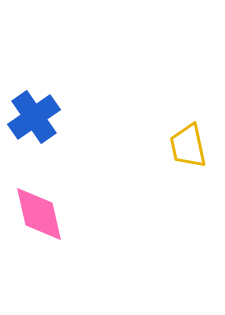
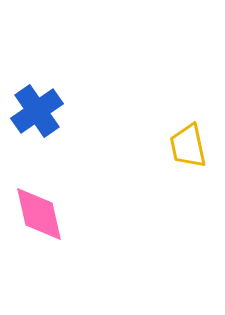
blue cross: moved 3 px right, 6 px up
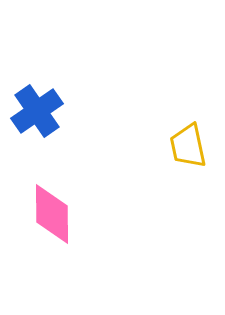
pink diamond: moved 13 px right; rotated 12 degrees clockwise
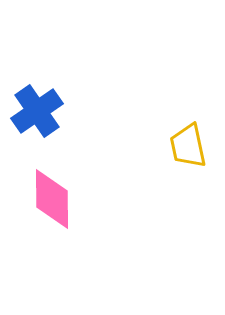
pink diamond: moved 15 px up
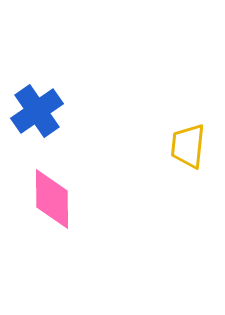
yellow trapezoid: rotated 18 degrees clockwise
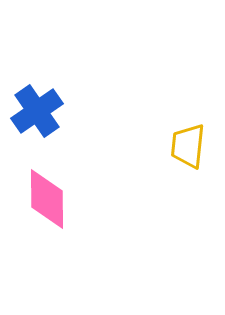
pink diamond: moved 5 px left
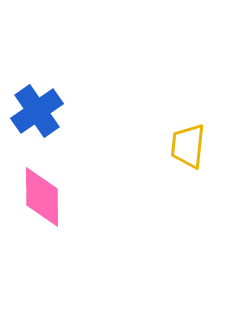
pink diamond: moved 5 px left, 2 px up
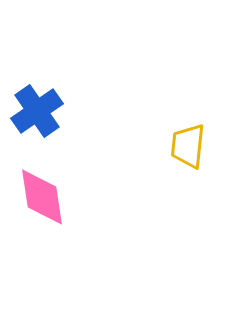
pink diamond: rotated 8 degrees counterclockwise
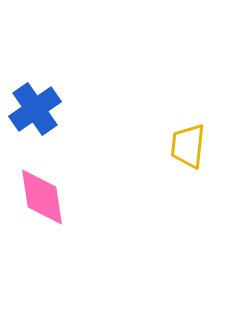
blue cross: moved 2 px left, 2 px up
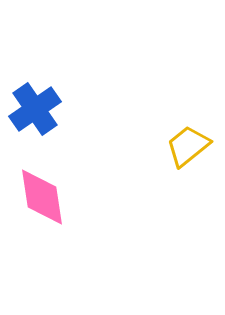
yellow trapezoid: rotated 45 degrees clockwise
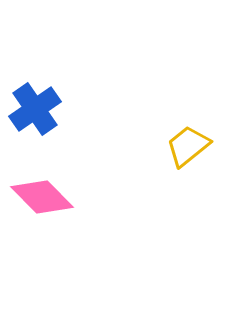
pink diamond: rotated 36 degrees counterclockwise
